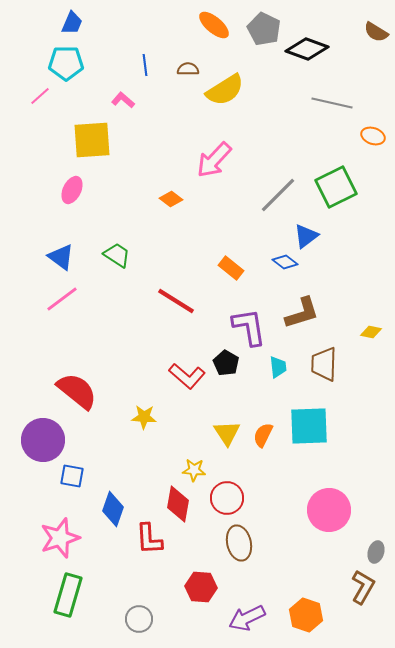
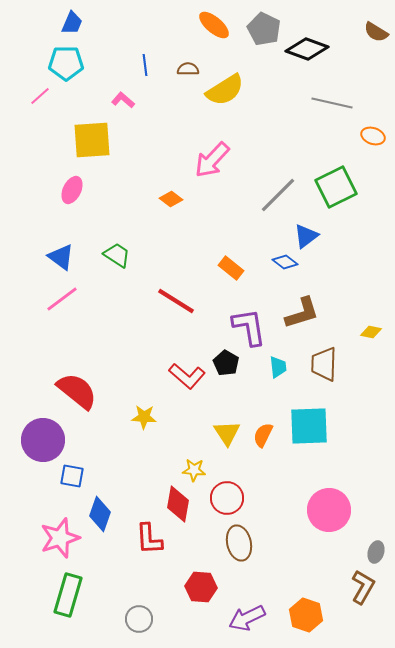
pink arrow at (214, 160): moved 2 px left
blue diamond at (113, 509): moved 13 px left, 5 px down
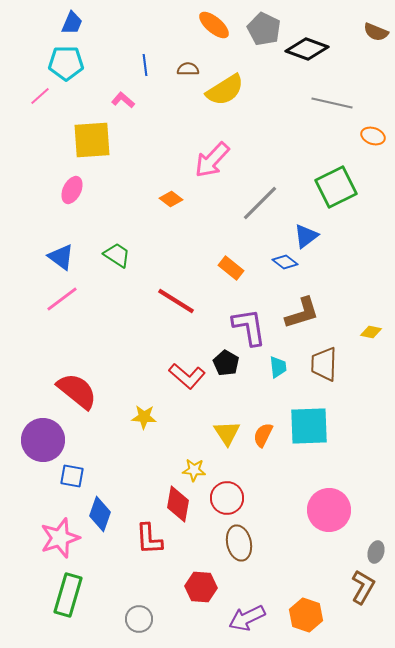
brown semicircle at (376, 32): rotated 10 degrees counterclockwise
gray line at (278, 195): moved 18 px left, 8 px down
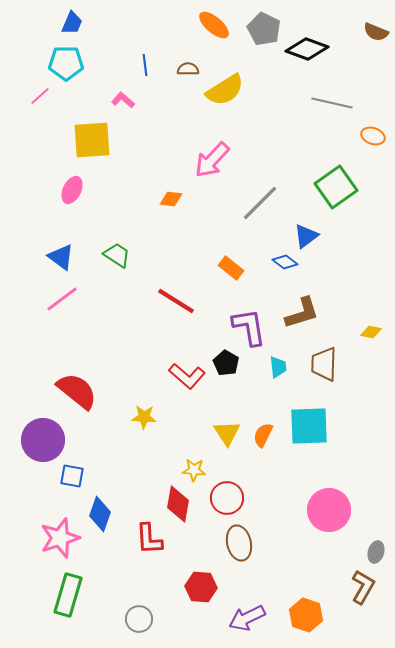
green square at (336, 187): rotated 9 degrees counterclockwise
orange diamond at (171, 199): rotated 30 degrees counterclockwise
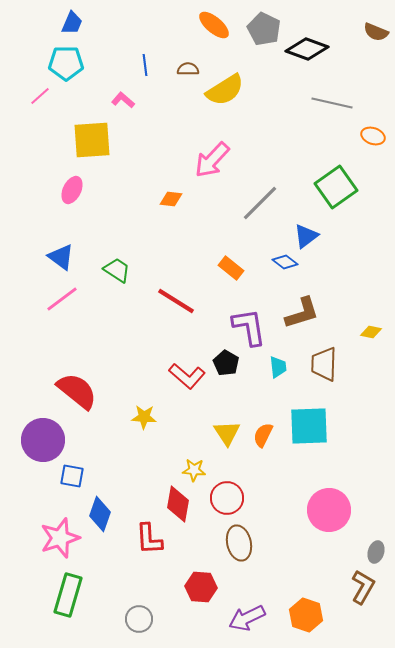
green trapezoid at (117, 255): moved 15 px down
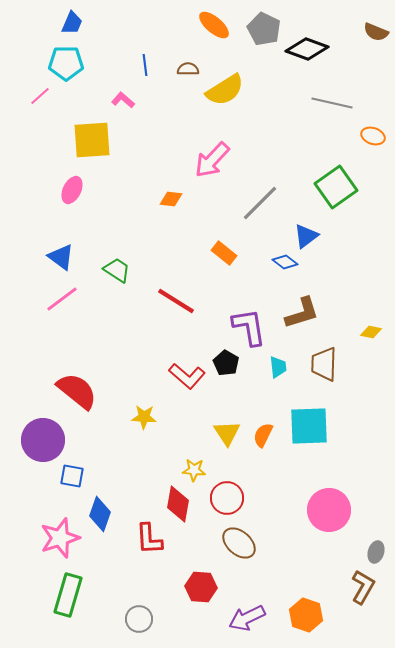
orange rectangle at (231, 268): moved 7 px left, 15 px up
brown ellipse at (239, 543): rotated 36 degrees counterclockwise
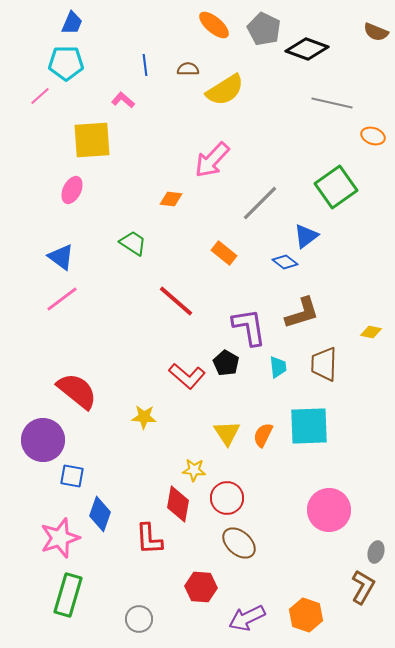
green trapezoid at (117, 270): moved 16 px right, 27 px up
red line at (176, 301): rotated 9 degrees clockwise
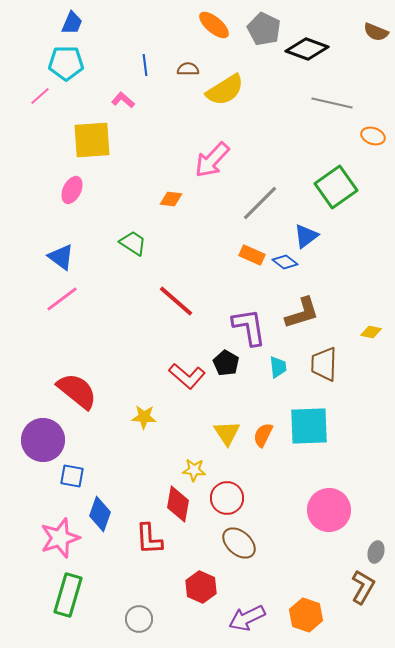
orange rectangle at (224, 253): moved 28 px right, 2 px down; rotated 15 degrees counterclockwise
red hexagon at (201, 587): rotated 20 degrees clockwise
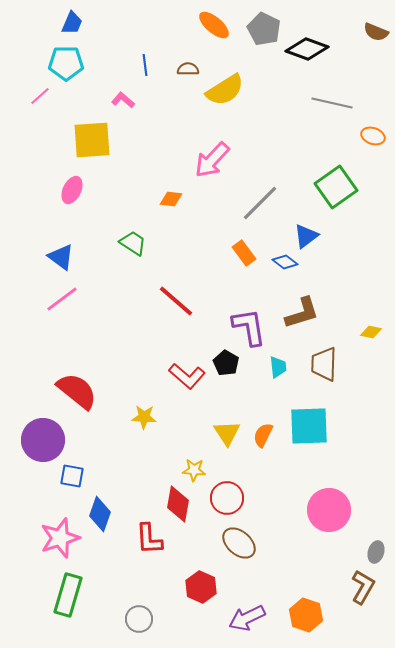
orange rectangle at (252, 255): moved 8 px left, 2 px up; rotated 30 degrees clockwise
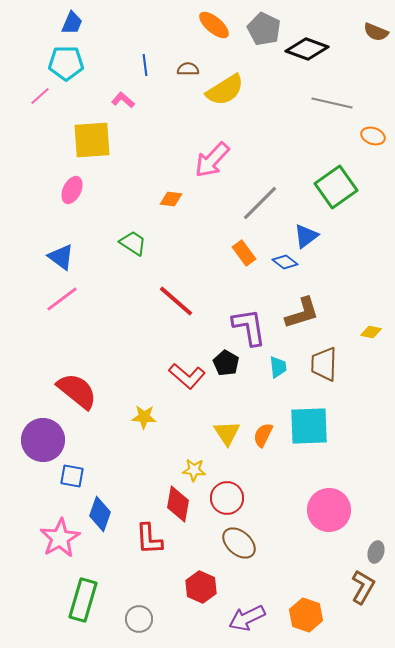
pink star at (60, 538): rotated 12 degrees counterclockwise
green rectangle at (68, 595): moved 15 px right, 5 px down
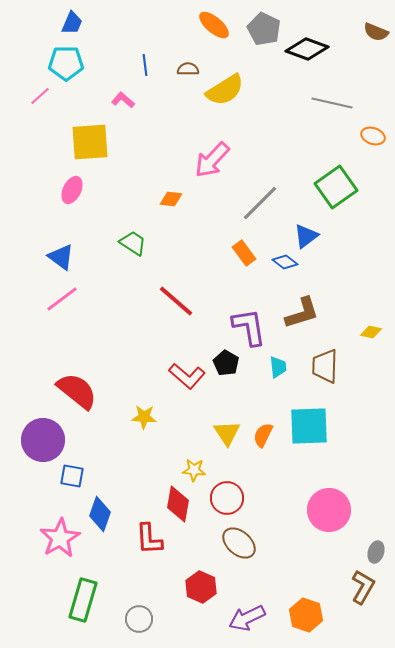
yellow square at (92, 140): moved 2 px left, 2 px down
brown trapezoid at (324, 364): moved 1 px right, 2 px down
